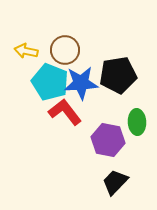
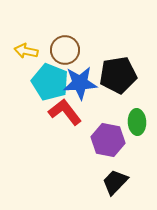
blue star: moved 1 px left
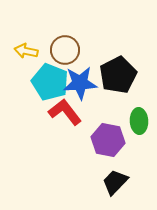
black pentagon: rotated 18 degrees counterclockwise
green ellipse: moved 2 px right, 1 px up
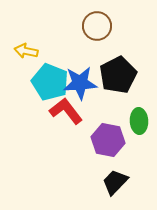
brown circle: moved 32 px right, 24 px up
red L-shape: moved 1 px right, 1 px up
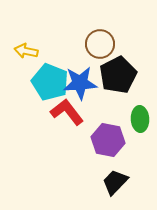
brown circle: moved 3 px right, 18 px down
red L-shape: moved 1 px right, 1 px down
green ellipse: moved 1 px right, 2 px up
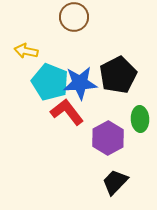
brown circle: moved 26 px left, 27 px up
purple hexagon: moved 2 px up; rotated 20 degrees clockwise
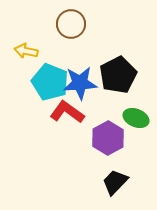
brown circle: moved 3 px left, 7 px down
red L-shape: rotated 16 degrees counterclockwise
green ellipse: moved 4 px left, 1 px up; rotated 65 degrees counterclockwise
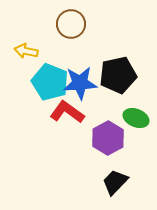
black pentagon: rotated 15 degrees clockwise
